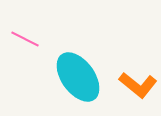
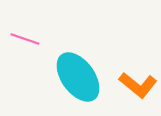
pink line: rotated 8 degrees counterclockwise
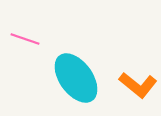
cyan ellipse: moved 2 px left, 1 px down
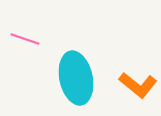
cyan ellipse: rotated 24 degrees clockwise
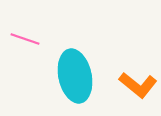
cyan ellipse: moved 1 px left, 2 px up
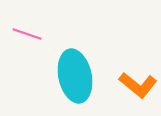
pink line: moved 2 px right, 5 px up
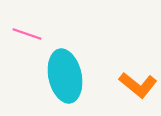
cyan ellipse: moved 10 px left
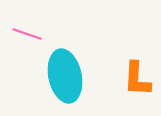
orange L-shape: moved 1 px left, 6 px up; rotated 54 degrees clockwise
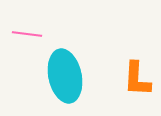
pink line: rotated 12 degrees counterclockwise
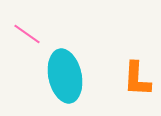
pink line: rotated 28 degrees clockwise
